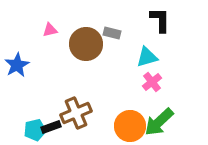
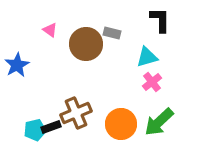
pink triangle: rotated 49 degrees clockwise
orange circle: moved 9 px left, 2 px up
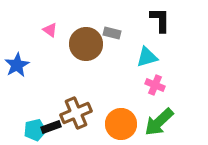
pink cross: moved 3 px right, 3 px down; rotated 30 degrees counterclockwise
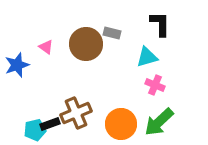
black L-shape: moved 4 px down
pink triangle: moved 4 px left, 17 px down
blue star: rotated 10 degrees clockwise
black rectangle: moved 1 px left, 3 px up
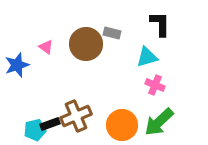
brown cross: moved 3 px down
orange circle: moved 1 px right, 1 px down
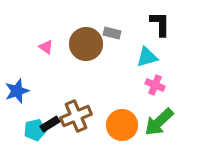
blue star: moved 26 px down
black rectangle: rotated 12 degrees counterclockwise
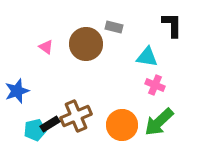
black L-shape: moved 12 px right, 1 px down
gray rectangle: moved 2 px right, 6 px up
cyan triangle: rotated 25 degrees clockwise
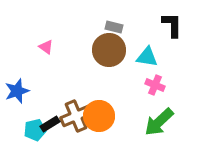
brown circle: moved 23 px right, 6 px down
orange circle: moved 23 px left, 9 px up
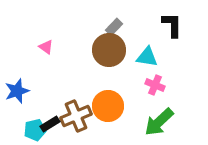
gray rectangle: rotated 60 degrees counterclockwise
orange circle: moved 9 px right, 10 px up
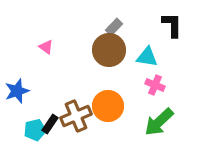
black rectangle: rotated 24 degrees counterclockwise
